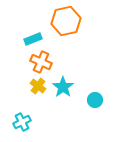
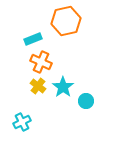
cyan circle: moved 9 px left, 1 px down
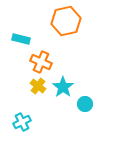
cyan rectangle: moved 12 px left; rotated 36 degrees clockwise
cyan circle: moved 1 px left, 3 px down
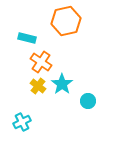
cyan rectangle: moved 6 px right, 1 px up
orange cross: rotated 10 degrees clockwise
cyan star: moved 1 px left, 3 px up
cyan circle: moved 3 px right, 3 px up
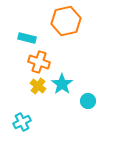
orange cross: moved 2 px left; rotated 15 degrees counterclockwise
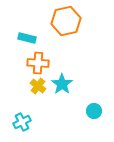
orange cross: moved 1 px left, 1 px down; rotated 15 degrees counterclockwise
cyan circle: moved 6 px right, 10 px down
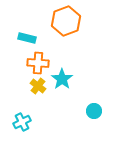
orange hexagon: rotated 8 degrees counterclockwise
cyan star: moved 5 px up
